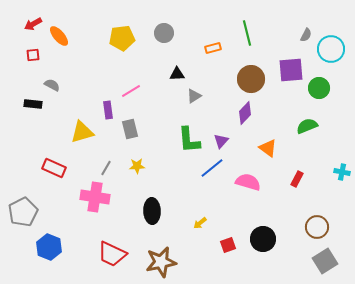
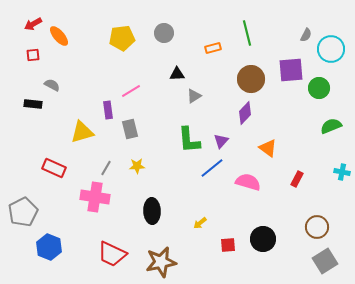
green semicircle at (307, 126): moved 24 px right
red square at (228, 245): rotated 14 degrees clockwise
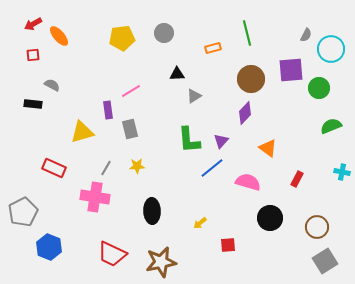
black circle at (263, 239): moved 7 px right, 21 px up
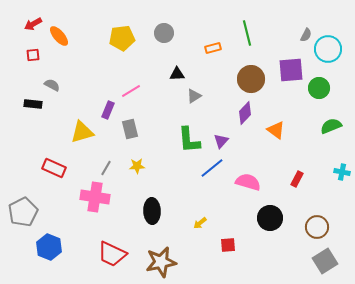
cyan circle at (331, 49): moved 3 px left
purple rectangle at (108, 110): rotated 30 degrees clockwise
orange triangle at (268, 148): moved 8 px right, 18 px up
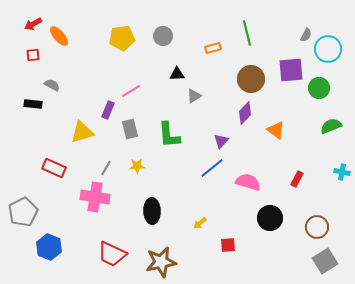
gray circle at (164, 33): moved 1 px left, 3 px down
green L-shape at (189, 140): moved 20 px left, 5 px up
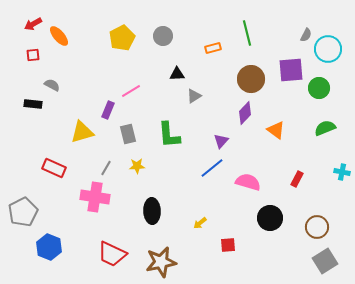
yellow pentagon at (122, 38): rotated 20 degrees counterclockwise
green semicircle at (331, 126): moved 6 px left, 2 px down
gray rectangle at (130, 129): moved 2 px left, 5 px down
